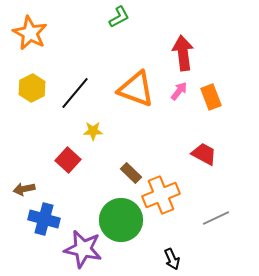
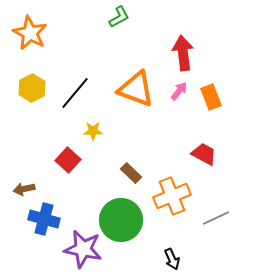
orange cross: moved 11 px right, 1 px down
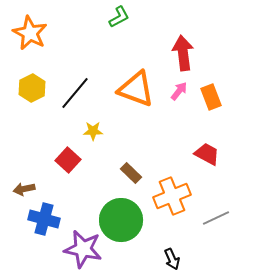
red trapezoid: moved 3 px right
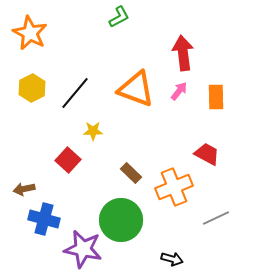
orange rectangle: moved 5 px right; rotated 20 degrees clockwise
orange cross: moved 2 px right, 9 px up
black arrow: rotated 50 degrees counterclockwise
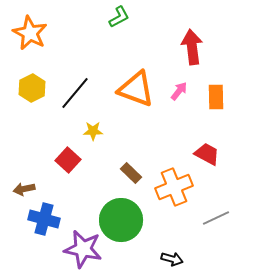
red arrow: moved 9 px right, 6 px up
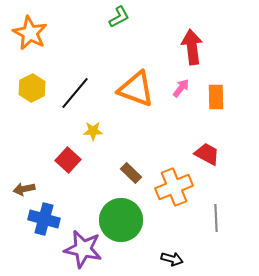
pink arrow: moved 2 px right, 3 px up
gray line: rotated 68 degrees counterclockwise
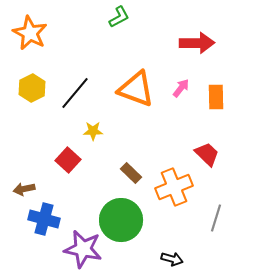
red arrow: moved 5 px right, 4 px up; rotated 96 degrees clockwise
red trapezoid: rotated 16 degrees clockwise
gray line: rotated 20 degrees clockwise
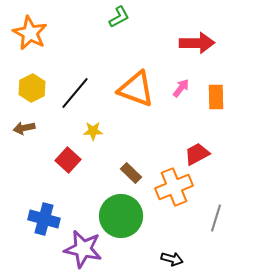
red trapezoid: moved 10 px left; rotated 72 degrees counterclockwise
brown arrow: moved 61 px up
green circle: moved 4 px up
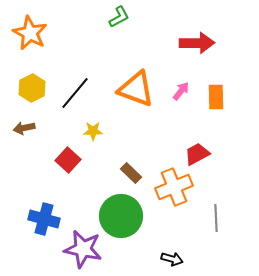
pink arrow: moved 3 px down
gray line: rotated 20 degrees counterclockwise
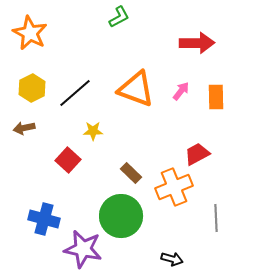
black line: rotated 9 degrees clockwise
